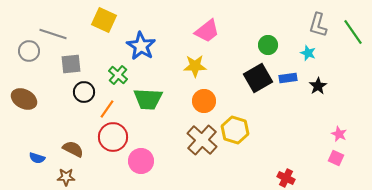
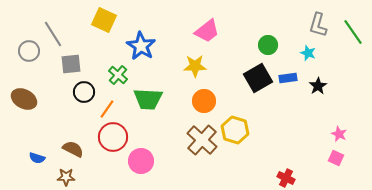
gray line: rotated 40 degrees clockwise
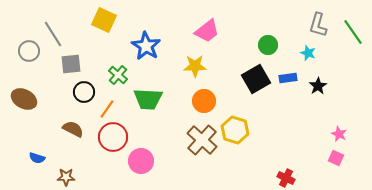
blue star: moved 5 px right
black square: moved 2 px left, 1 px down
brown semicircle: moved 20 px up
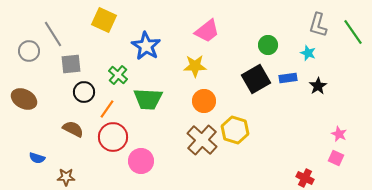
red cross: moved 19 px right
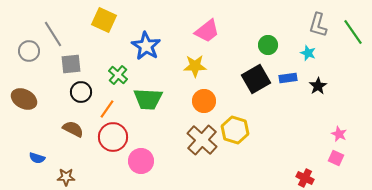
black circle: moved 3 px left
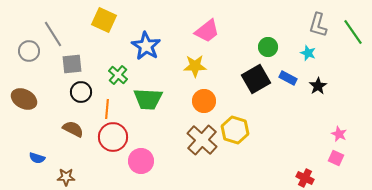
green circle: moved 2 px down
gray square: moved 1 px right
blue rectangle: rotated 36 degrees clockwise
orange line: rotated 30 degrees counterclockwise
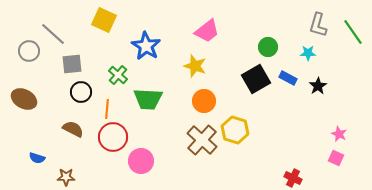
gray line: rotated 16 degrees counterclockwise
cyan star: rotated 21 degrees counterclockwise
yellow star: rotated 20 degrees clockwise
red cross: moved 12 px left
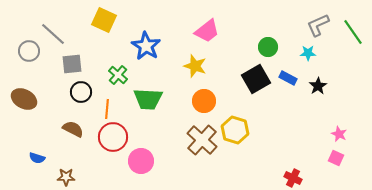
gray L-shape: rotated 50 degrees clockwise
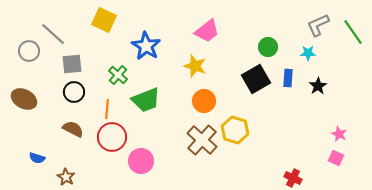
blue rectangle: rotated 66 degrees clockwise
black circle: moved 7 px left
green trapezoid: moved 2 px left, 1 px down; rotated 24 degrees counterclockwise
red circle: moved 1 px left
brown star: rotated 30 degrees clockwise
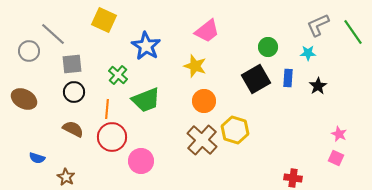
red cross: rotated 18 degrees counterclockwise
